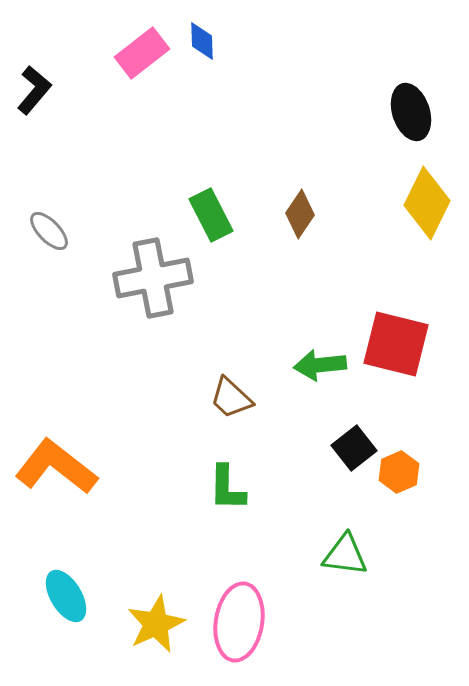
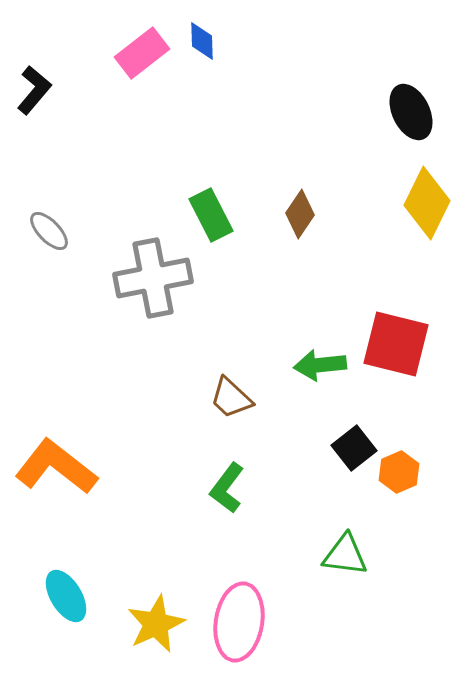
black ellipse: rotated 8 degrees counterclockwise
green L-shape: rotated 36 degrees clockwise
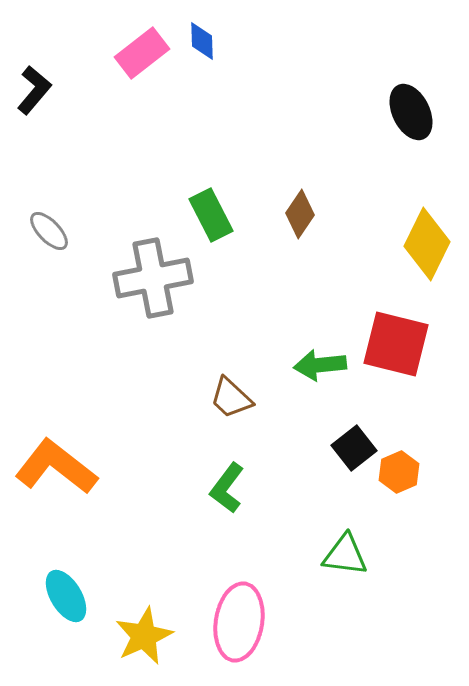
yellow diamond: moved 41 px down
yellow star: moved 12 px left, 12 px down
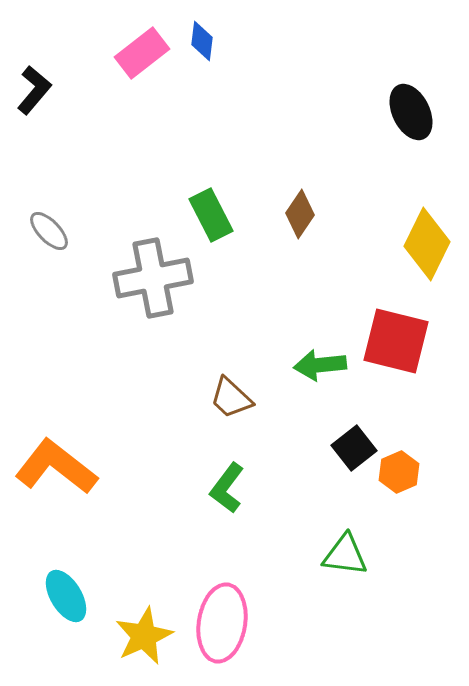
blue diamond: rotated 9 degrees clockwise
red square: moved 3 px up
pink ellipse: moved 17 px left, 1 px down
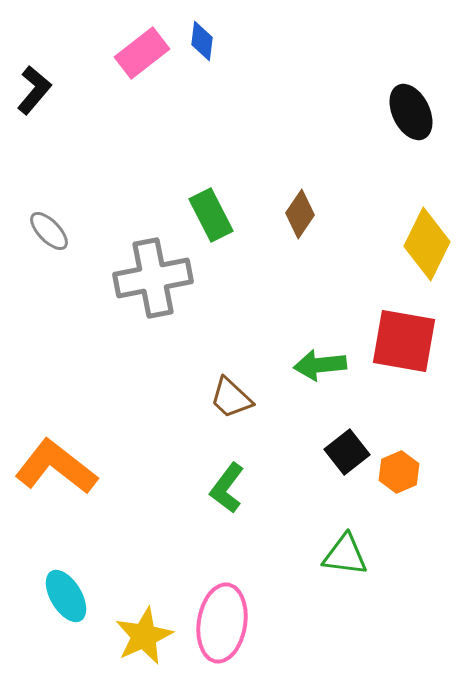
red square: moved 8 px right; rotated 4 degrees counterclockwise
black square: moved 7 px left, 4 px down
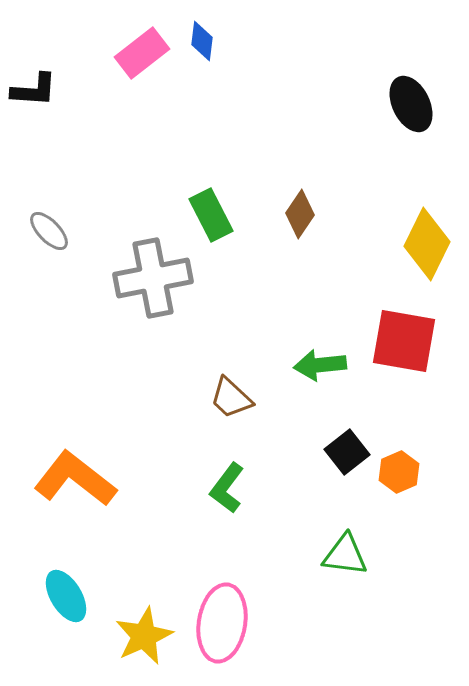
black L-shape: rotated 54 degrees clockwise
black ellipse: moved 8 px up
orange L-shape: moved 19 px right, 12 px down
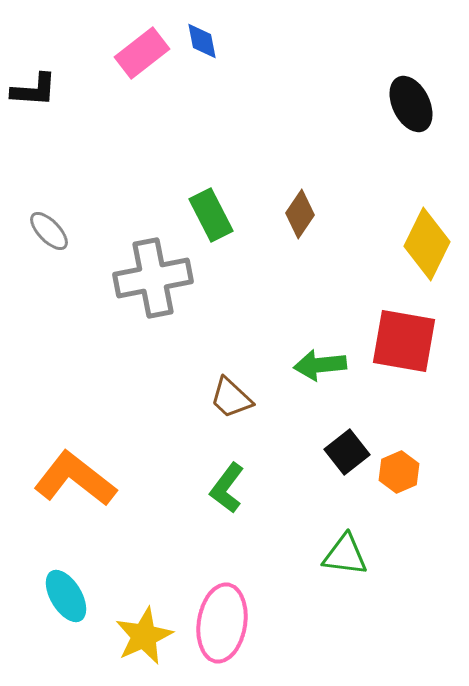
blue diamond: rotated 18 degrees counterclockwise
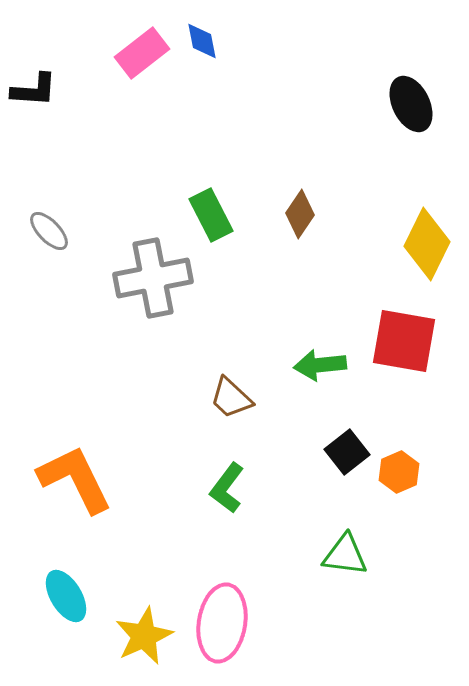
orange L-shape: rotated 26 degrees clockwise
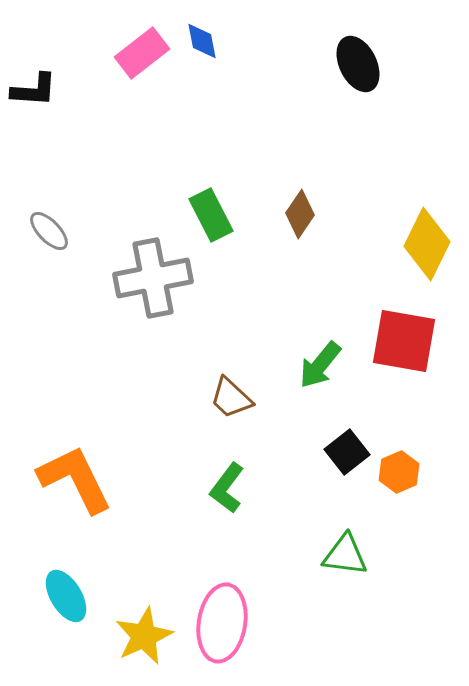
black ellipse: moved 53 px left, 40 px up
green arrow: rotated 45 degrees counterclockwise
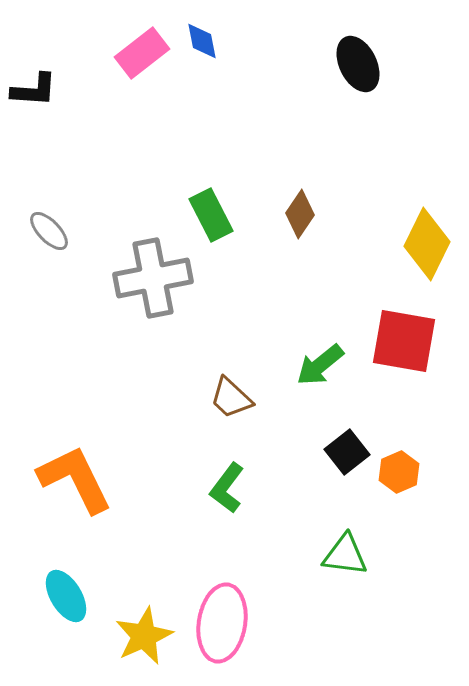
green arrow: rotated 12 degrees clockwise
